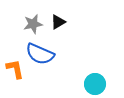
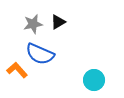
orange L-shape: moved 2 px right, 1 px down; rotated 30 degrees counterclockwise
cyan circle: moved 1 px left, 4 px up
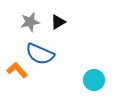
gray star: moved 3 px left, 2 px up
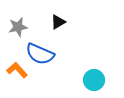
gray star: moved 12 px left, 5 px down
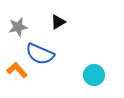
cyan circle: moved 5 px up
